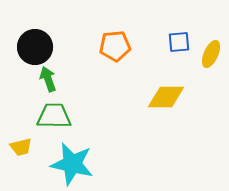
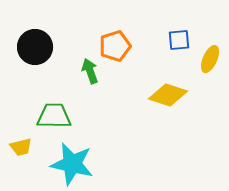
blue square: moved 2 px up
orange pentagon: rotated 12 degrees counterclockwise
yellow ellipse: moved 1 px left, 5 px down
green arrow: moved 42 px right, 8 px up
yellow diamond: moved 2 px right, 2 px up; rotated 18 degrees clockwise
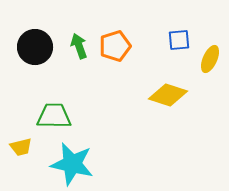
green arrow: moved 11 px left, 25 px up
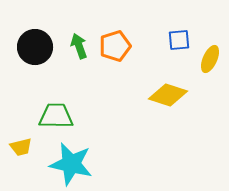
green trapezoid: moved 2 px right
cyan star: moved 1 px left
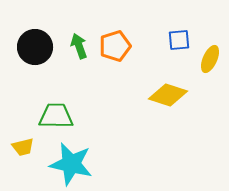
yellow trapezoid: moved 2 px right
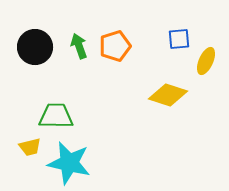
blue square: moved 1 px up
yellow ellipse: moved 4 px left, 2 px down
yellow trapezoid: moved 7 px right
cyan star: moved 2 px left, 1 px up
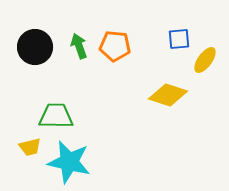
orange pentagon: rotated 24 degrees clockwise
yellow ellipse: moved 1 px left, 1 px up; rotated 12 degrees clockwise
cyan star: moved 1 px up
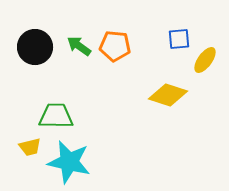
green arrow: rotated 35 degrees counterclockwise
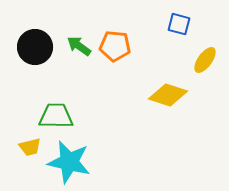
blue square: moved 15 px up; rotated 20 degrees clockwise
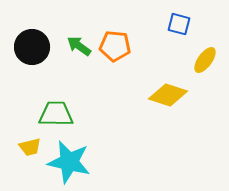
black circle: moved 3 px left
green trapezoid: moved 2 px up
